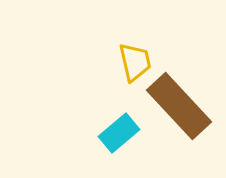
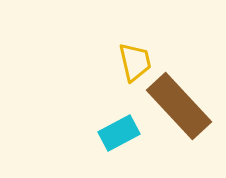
cyan rectangle: rotated 12 degrees clockwise
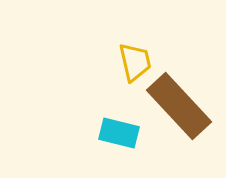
cyan rectangle: rotated 42 degrees clockwise
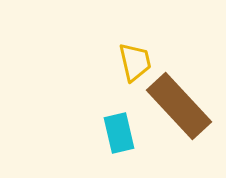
cyan rectangle: rotated 63 degrees clockwise
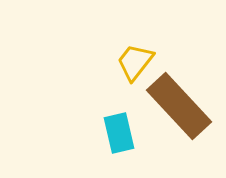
yellow trapezoid: rotated 129 degrees counterclockwise
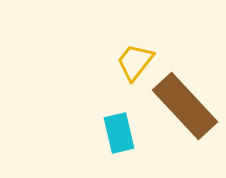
brown rectangle: moved 6 px right
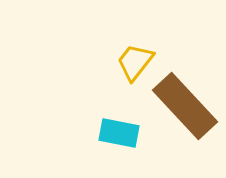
cyan rectangle: rotated 66 degrees counterclockwise
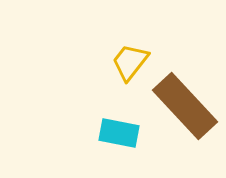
yellow trapezoid: moved 5 px left
